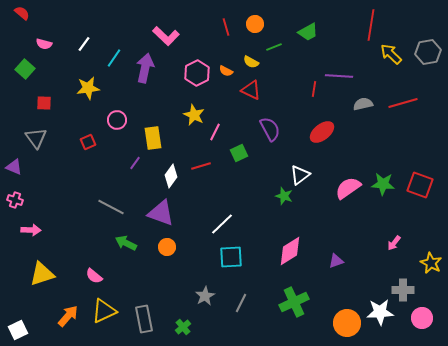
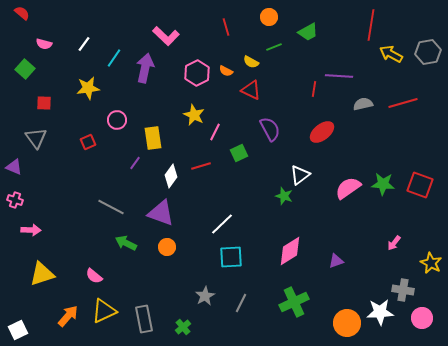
orange circle at (255, 24): moved 14 px right, 7 px up
yellow arrow at (391, 54): rotated 15 degrees counterclockwise
gray cross at (403, 290): rotated 10 degrees clockwise
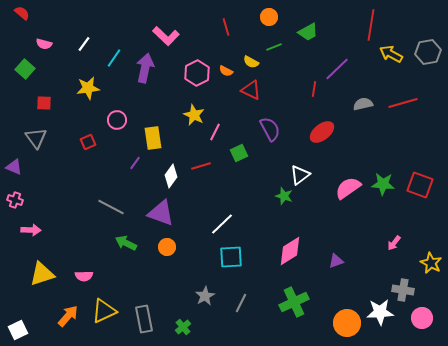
purple line at (339, 76): moved 2 px left, 7 px up; rotated 48 degrees counterclockwise
pink semicircle at (94, 276): moved 10 px left; rotated 42 degrees counterclockwise
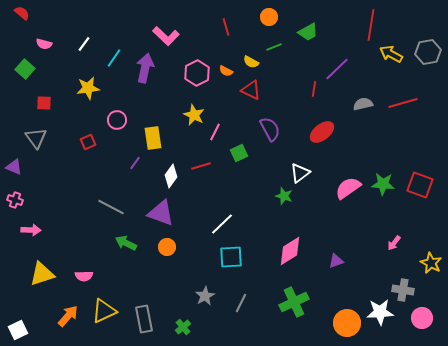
white triangle at (300, 175): moved 2 px up
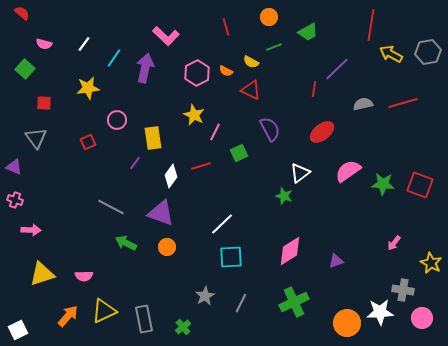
pink semicircle at (348, 188): moved 17 px up
